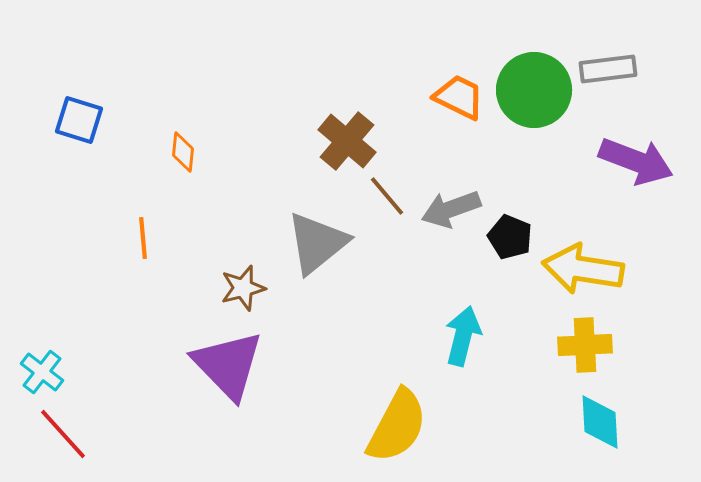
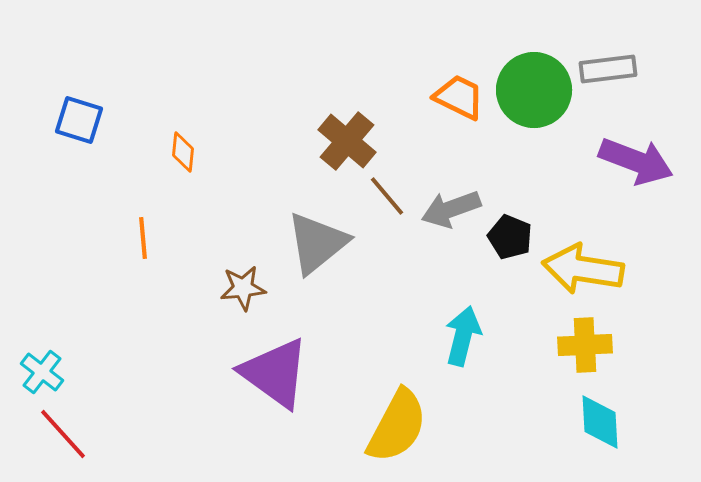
brown star: rotated 9 degrees clockwise
purple triangle: moved 47 px right, 8 px down; rotated 10 degrees counterclockwise
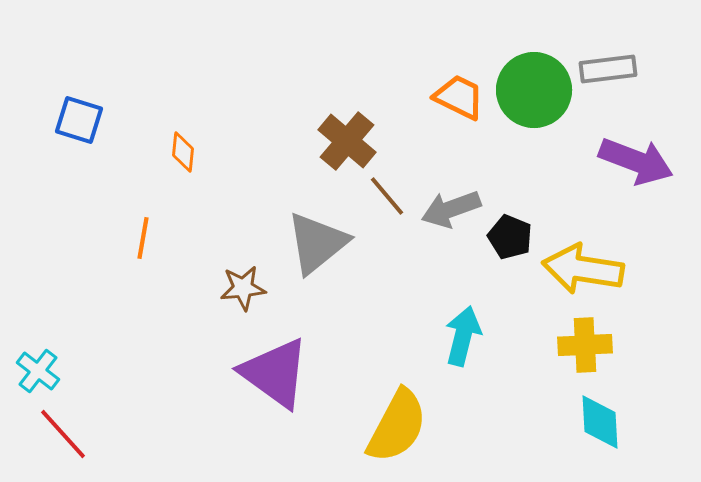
orange line: rotated 15 degrees clockwise
cyan cross: moved 4 px left, 1 px up
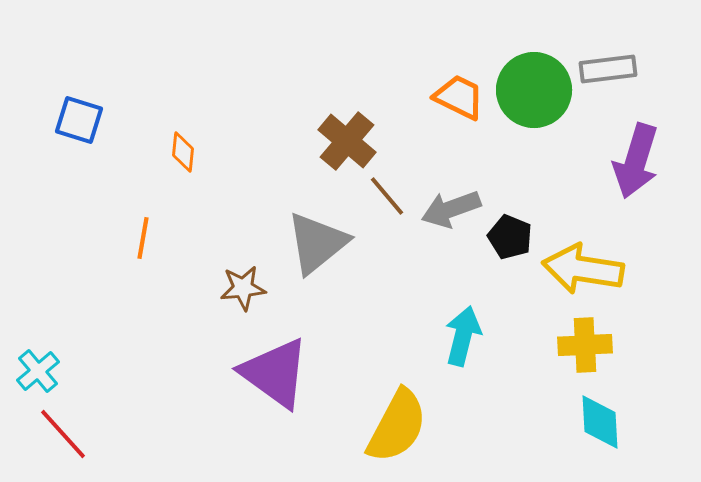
purple arrow: rotated 86 degrees clockwise
cyan cross: rotated 12 degrees clockwise
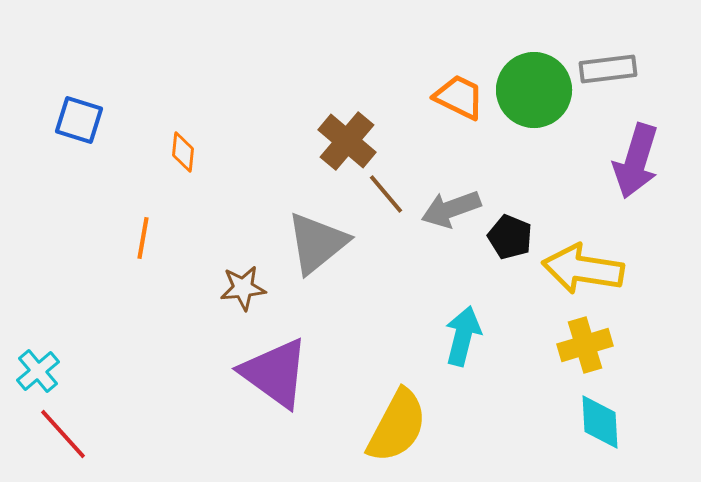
brown line: moved 1 px left, 2 px up
yellow cross: rotated 14 degrees counterclockwise
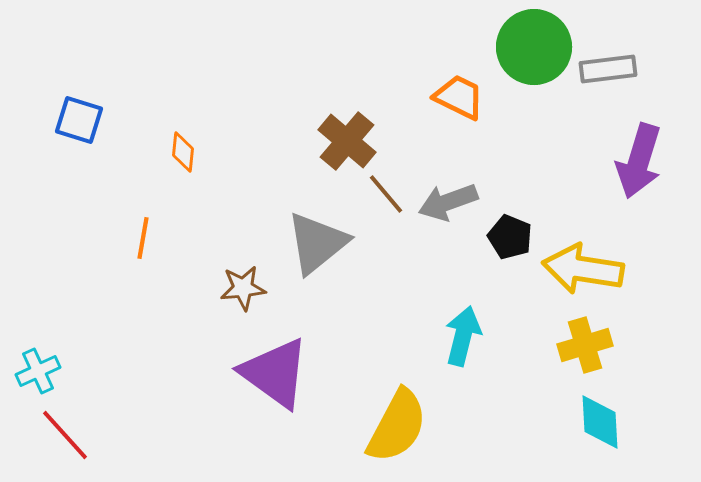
green circle: moved 43 px up
purple arrow: moved 3 px right
gray arrow: moved 3 px left, 7 px up
cyan cross: rotated 15 degrees clockwise
red line: moved 2 px right, 1 px down
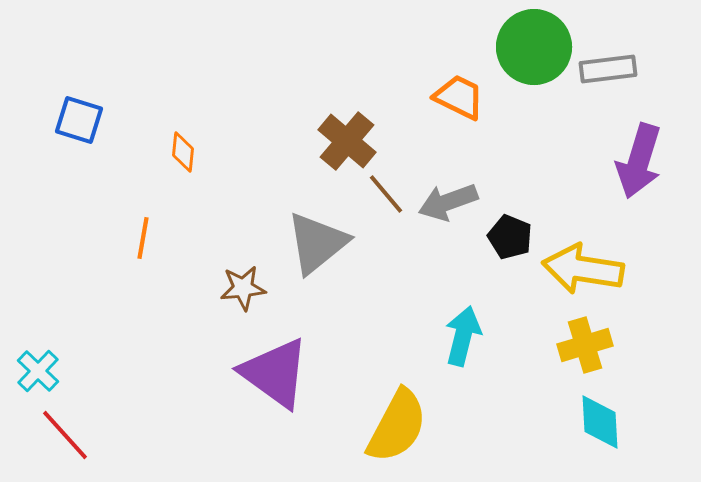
cyan cross: rotated 21 degrees counterclockwise
